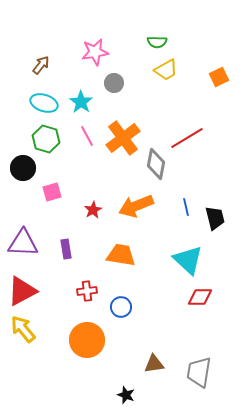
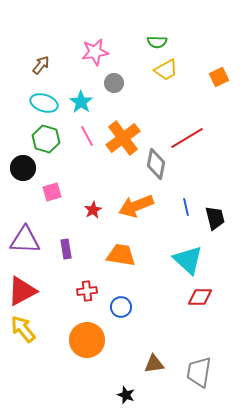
purple triangle: moved 2 px right, 3 px up
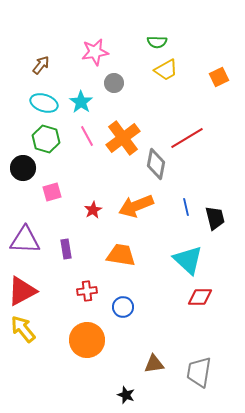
blue circle: moved 2 px right
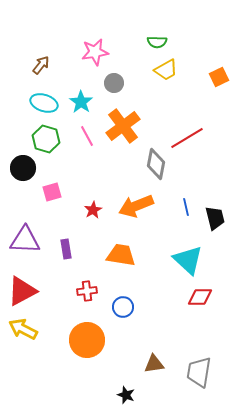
orange cross: moved 12 px up
yellow arrow: rotated 24 degrees counterclockwise
